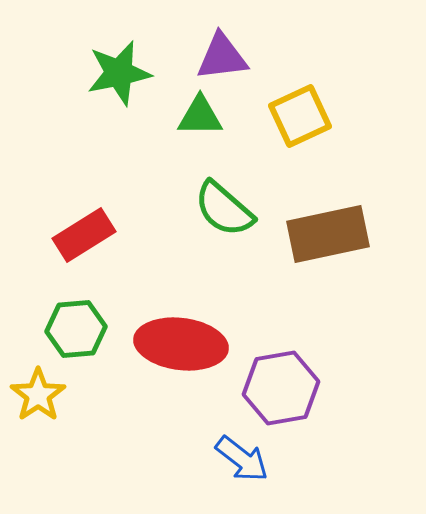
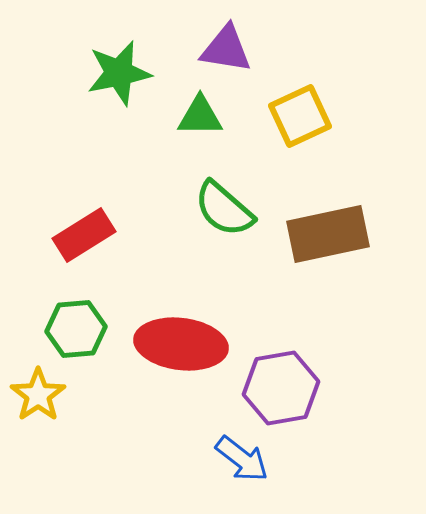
purple triangle: moved 4 px right, 8 px up; rotated 16 degrees clockwise
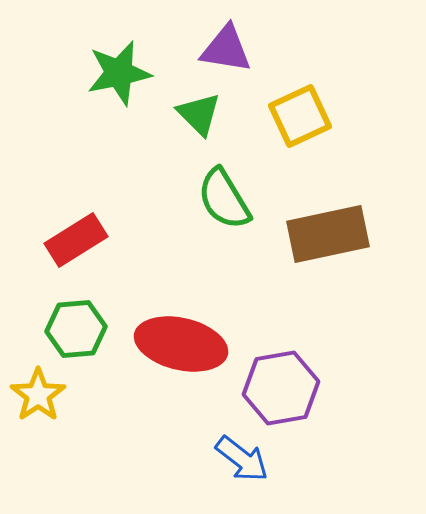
green triangle: moved 1 px left, 2 px up; rotated 45 degrees clockwise
green semicircle: moved 10 px up; rotated 18 degrees clockwise
red rectangle: moved 8 px left, 5 px down
red ellipse: rotated 6 degrees clockwise
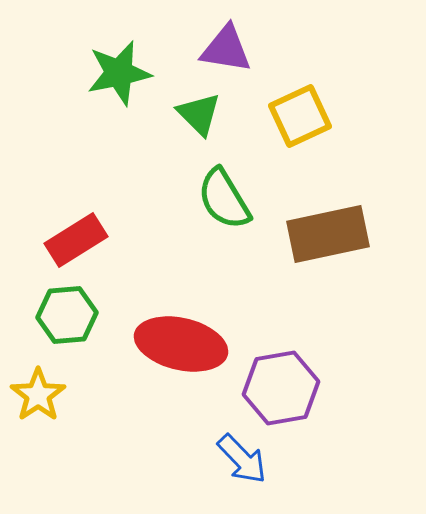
green hexagon: moved 9 px left, 14 px up
blue arrow: rotated 8 degrees clockwise
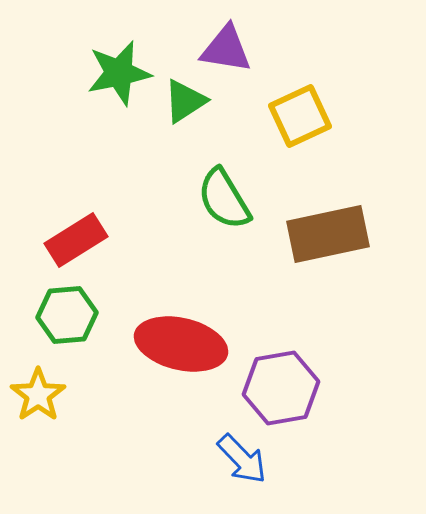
green triangle: moved 14 px left, 13 px up; rotated 42 degrees clockwise
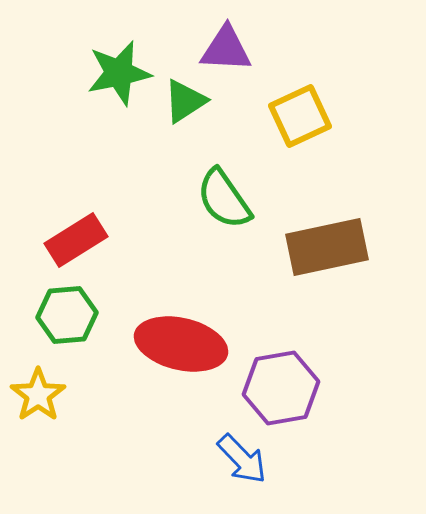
purple triangle: rotated 6 degrees counterclockwise
green semicircle: rotated 4 degrees counterclockwise
brown rectangle: moved 1 px left, 13 px down
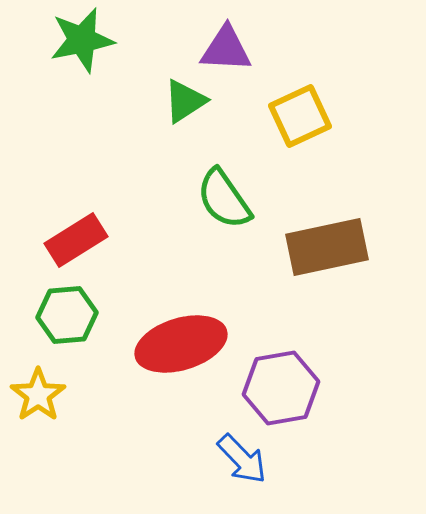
green star: moved 37 px left, 33 px up
red ellipse: rotated 30 degrees counterclockwise
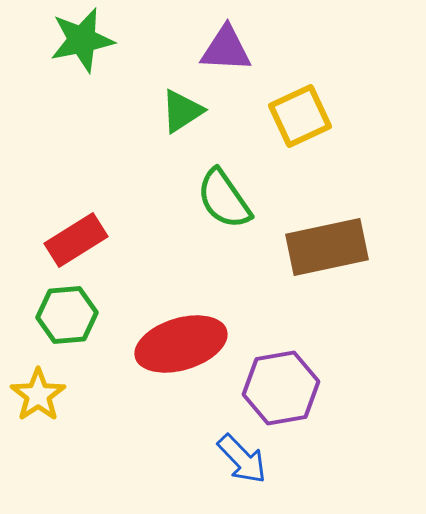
green triangle: moved 3 px left, 10 px down
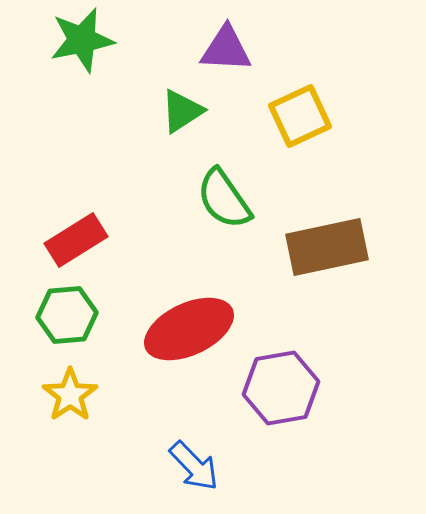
red ellipse: moved 8 px right, 15 px up; rotated 8 degrees counterclockwise
yellow star: moved 32 px right
blue arrow: moved 48 px left, 7 px down
